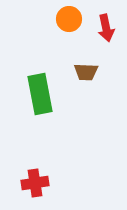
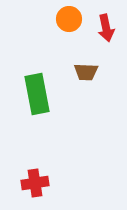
green rectangle: moved 3 px left
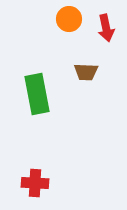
red cross: rotated 12 degrees clockwise
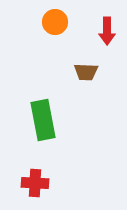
orange circle: moved 14 px left, 3 px down
red arrow: moved 1 px right, 3 px down; rotated 12 degrees clockwise
green rectangle: moved 6 px right, 26 px down
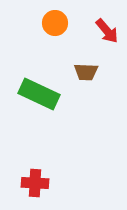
orange circle: moved 1 px down
red arrow: rotated 40 degrees counterclockwise
green rectangle: moved 4 px left, 26 px up; rotated 54 degrees counterclockwise
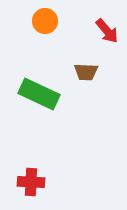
orange circle: moved 10 px left, 2 px up
red cross: moved 4 px left, 1 px up
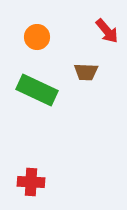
orange circle: moved 8 px left, 16 px down
green rectangle: moved 2 px left, 4 px up
